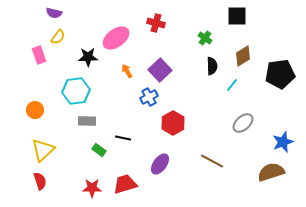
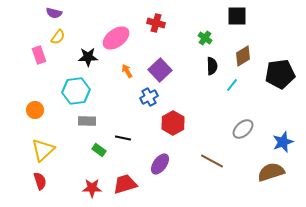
gray ellipse: moved 6 px down
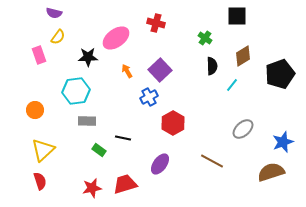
black pentagon: rotated 12 degrees counterclockwise
red star: rotated 12 degrees counterclockwise
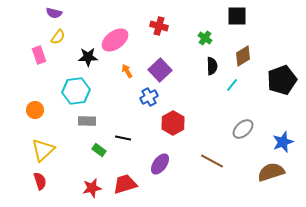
red cross: moved 3 px right, 3 px down
pink ellipse: moved 1 px left, 2 px down
black pentagon: moved 2 px right, 6 px down
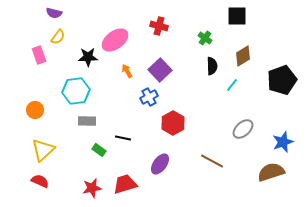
red semicircle: rotated 48 degrees counterclockwise
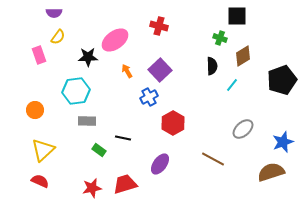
purple semicircle: rotated 14 degrees counterclockwise
green cross: moved 15 px right; rotated 16 degrees counterclockwise
brown line: moved 1 px right, 2 px up
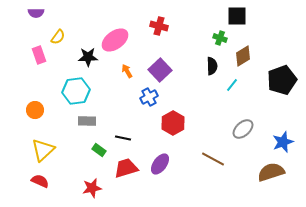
purple semicircle: moved 18 px left
red trapezoid: moved 1 px right, 16 px up
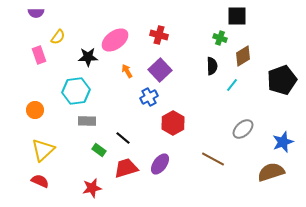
red cross: moved 9 px down
black line: rotated 28 degrees clockwise
